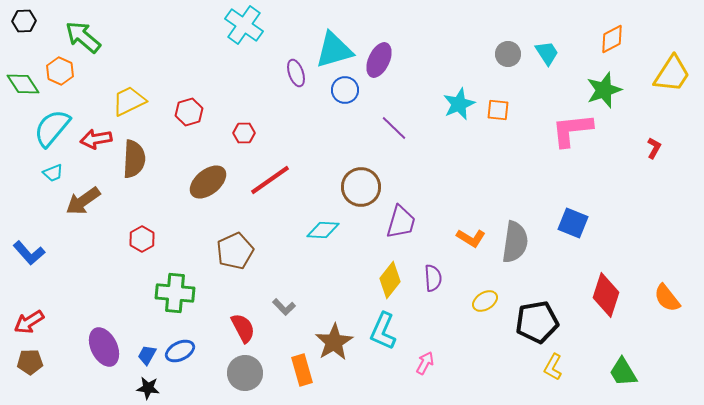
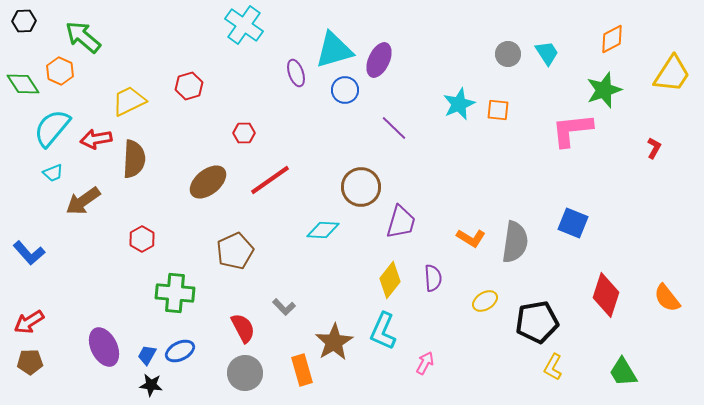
red hexagon at (189, 112): moved 26 px up
black star at (148, 388): moved 3 px right, 3 px up
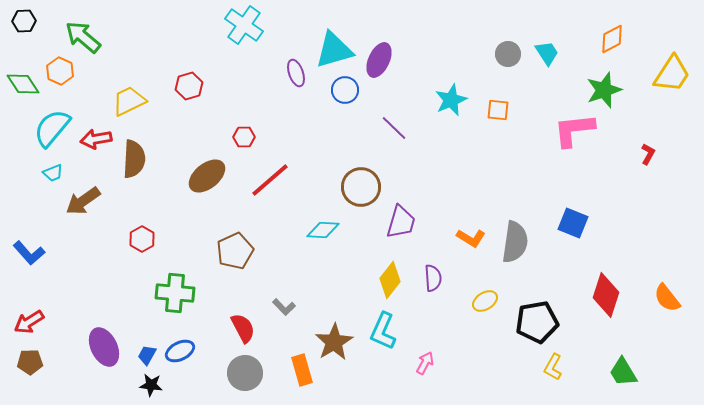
cyan star at (459, 104): moved 8 px left, 4 px up
pink L-shape at (572, 130): moved 2 px right
red hexagon at (244, 133): moved 4 px down
red L-shape at (654, 148): moved 6 px left, 6 px down
red line at (270, 180): rotated 6 degrees counterclockwise
brown ellipse at (208, 182): moved 1 px left, 6 px up
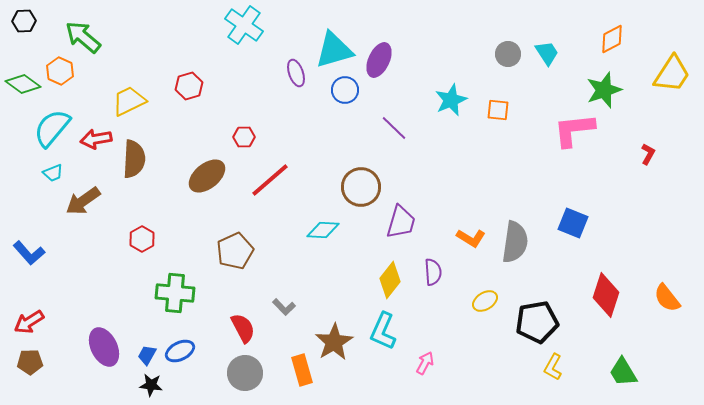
green diamond at (23, 84): rotated 20 degrees counterclockwise
purple semicircle at (433, 278): moved 6 px up
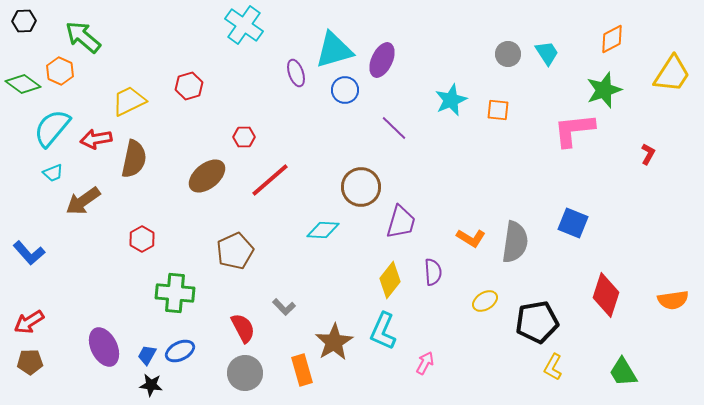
purple ellipse at (379, 60): moved 3 px right
brown semicircle at (134, 159): rotated 9 degrees clockwise
orange semicircle at (667, 298): moved 6 px right, 2 px down; rotated 60 degrees counterclockwise
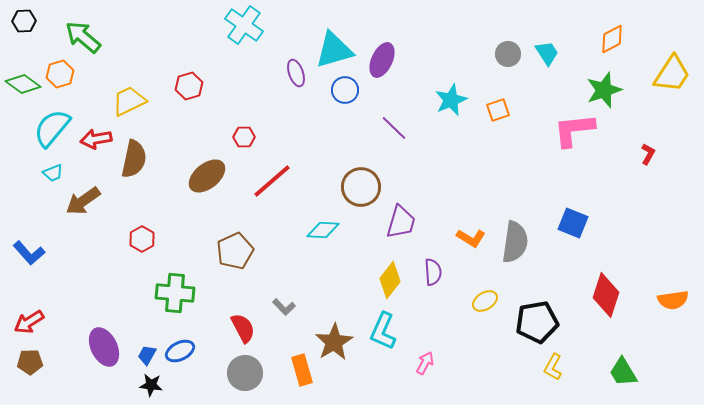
orange hexagon at (60, 71): moved 3 px down; rotated 20 degrees clockwise
orange square at (498, 110): rotated 25 degrees counterclockwise
red line at (270, 180): moved 2 px right, 1 px down
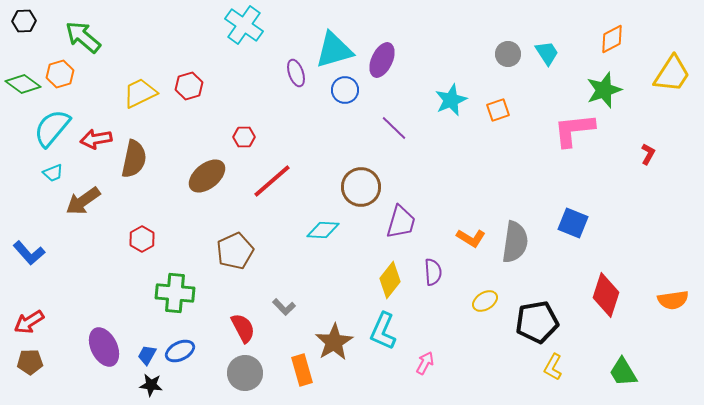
yellow trapezoid at (129, 101): moved 11 px right, 8 px up
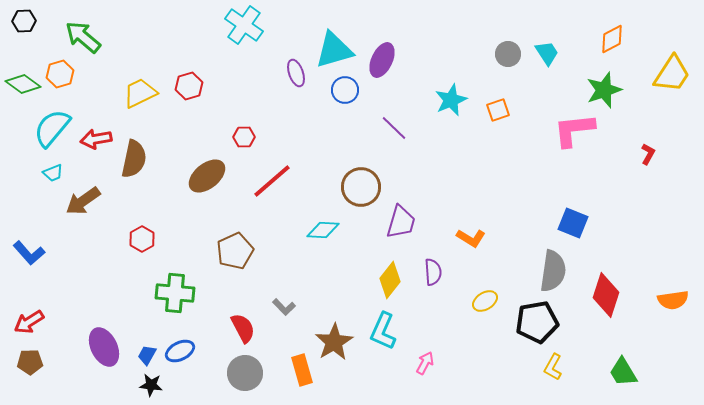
gray semicircle at (515, 242): moved 38 px right, 29 px down
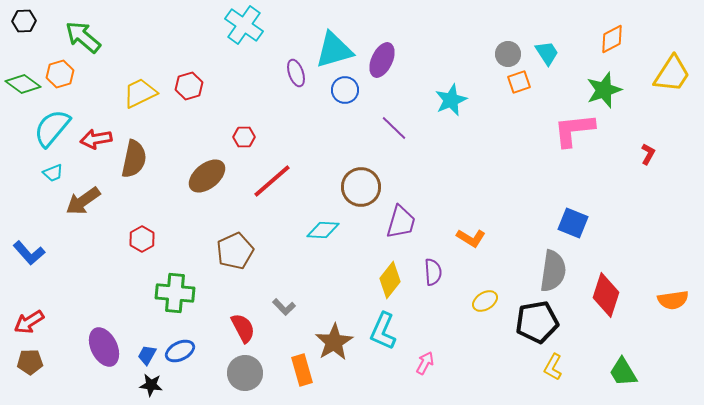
orange square at (498, 110): moved 21 px right, 28 px up
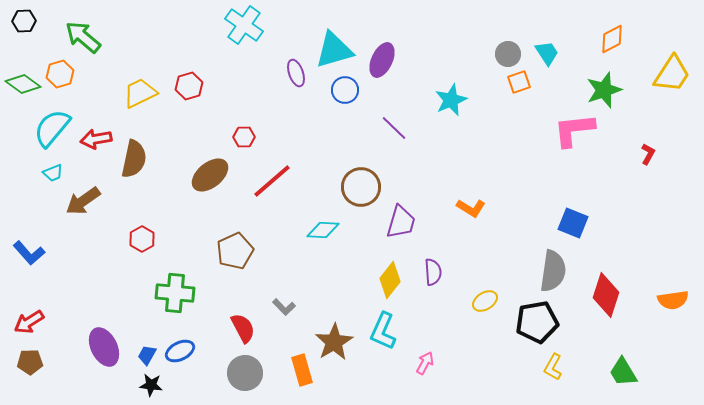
brown ellipse at (207, 176): moved 3 px right, 1 px up
orange L-shape at (471, 238): moved 30 px up
